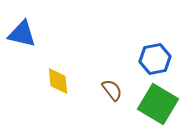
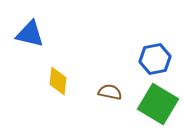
blue triangle: moved 8 px right
yellow diamond: rotated 12 degrees clockwise
brown semicircle: moved 2 px left, 2 px down; rotated 40 degrees counterclockwise
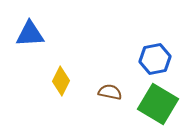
blue triangle: rotated 16 degrees counterclockwise
yellow diamond: moved 3 px right; rotated 20 degrees clockwise
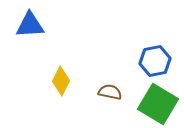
blue triangle: moved 9 px up
blue hexagon: moved 2 px down
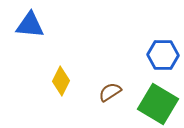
blue triangle: rotated 8 degrees clockwise
blue hexagon: moved 8 px right, 6 px up; rotated 12 degrees clockwise
brown semicircle: rotated 45 degrees counterclockwise
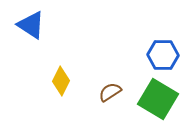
blue triangle: moved 1 px right; rotated 28 degrees clockwise
green square: moved 5 px up
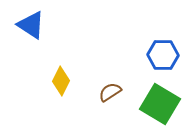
green square: moved 2 px right, 5 px down
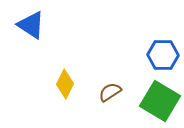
yellow diamond: moved 4 px right, 3 px down
green square: moved 3 px up
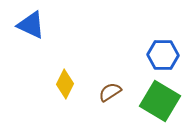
blue triangle: rotated 8 degrees counterclockwise
